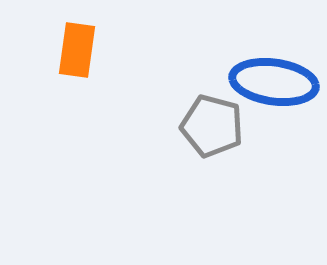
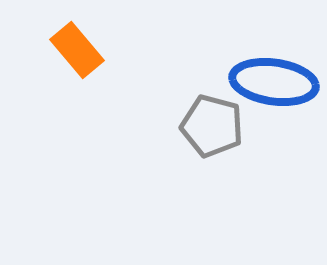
orange rectangle: rotated 48 degrees counterclockwise
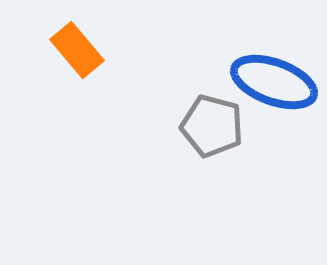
blue ellipse: rotated 12 degrees clockwise
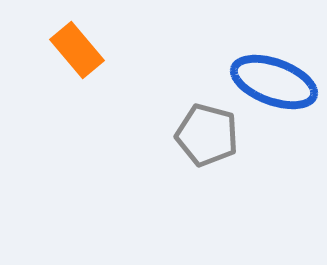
gray pentagon: moved 5 px left, 9 px down
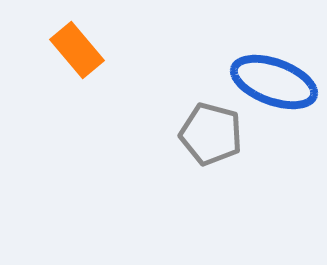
gray pentagon: moved 4 px right, 1 px up
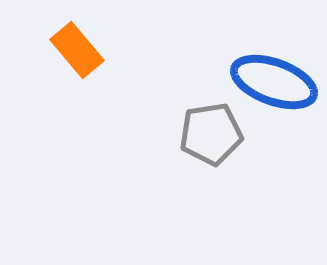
gray pentagon: rotated 24 degrees counterclockwise
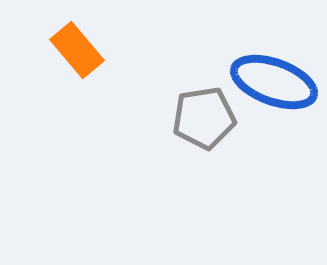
gray pentagon: moved 7 px left, 16 px up
